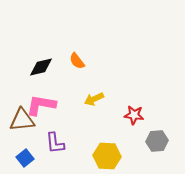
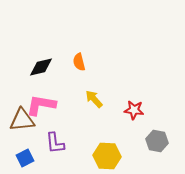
orange semicircle: moved 2 px right, 1 px down; rotated 24 degrees clockwise
yellow arrow: rotated 72 degrees clockwise
red star: moved 5 px up
gray hexagon: rotated 15 degrees clockwise
blue square: rotated 12 degrees clockwise
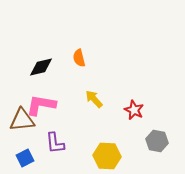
orange semicircle: moved 4 px up
red star: rotated 18 degrees clockwise
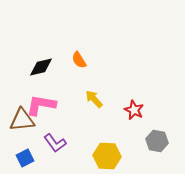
orange semicircle: moved 2 px down; rotated 18 degrees counterclockwise
purple L-shape: rotated 30 degrees counterclockwise
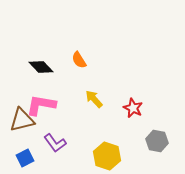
black diamond: rotated 60 degrees clockwise
red star: moved 1 px left, 2 px up
brown triangle: rotated 8 degrees counterclockwise
yellow hexagon: rotated 16 degrees clockwise
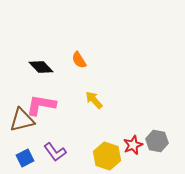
yellow arrow: moved 1 px down
red star: moved 37 px down; rotated 24 degrees clockwise
purple L-shape: moved 9 px down
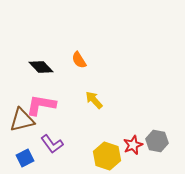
purple L-shape: moved 3 px left, 8 px up
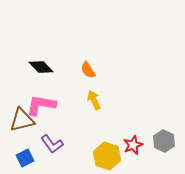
orange semicircle: moved 9 px right, 10 px down
yellow arrow: rotated 18 degrees clockwise
gray hexagon: moved 7 px right; rotated 15 degrees clockwise
